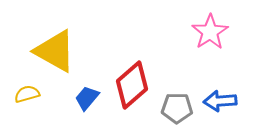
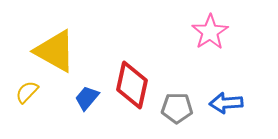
red diamond: rotated 36 degrees counterclockwise
yellow semicircle: moved 2 px up; rotated 30 degrees counterclockwise
blue arrow: moved 6 px right, 2 px down
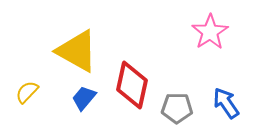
yellow triangle: moved 22 px right
blue trapezoid: moved 3 px left
blue arrow: rotated 60 degrees clockwise
